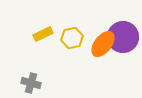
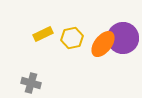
purple circle: moved 1 px down
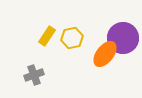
yellow rectangle: moved 4 px right, 2 px down; rotated 30 degrees counterclockwise
orange ellipse: moved 2 px right, 10 px down
gray cross: moved 3 px right, 8 px up; rotated 36 degrees counterclockwise
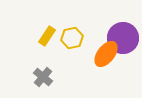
orange ellipse: moved 1 px right
gray cross: moved 9 px right, 2 px down; rotated 30 degrees counterclockwise
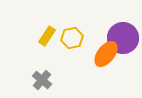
gray cross: moved 1 px left, 3 px down
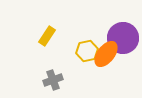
yellow hexagon: moved 15 px right, 13 px down
gray cross: moved 11 px right; rotated 30 degrees clockwise
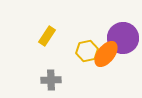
gray cross: moved 2 px left; rotated 18 degrees clockwise
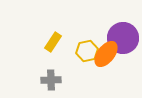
yellow rectangle: moved 6 px right, 6 px down
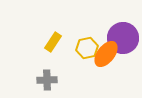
yellow hexagon: moved 3 px up
gray cross: moved 4 px left
